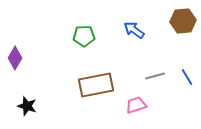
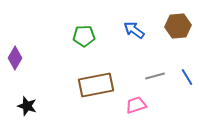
brown hexagon: moved 5 px left, 5 px down
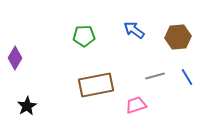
brown hexagon: moved 11 px down
black star: rotated 24 degrees clockwise
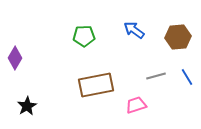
gray line: moved 1 px right
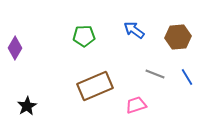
purple diamond: moved 10 px up
gray line: moved 1 px left, 2 px up; rotated 36 degrees clockwise
brown rectangle: moved 1 px left, 1 px down; rotated 12 degrees counterclockwise
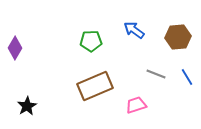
green pentagon: moved 7 px right, 5 px down
gray line: moved 1 px right
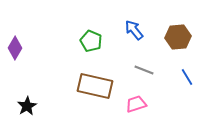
blue arrow: rotated 15 degrees clockwise
green pentagon: rotated 25 degrees clockwise
gray line: moved 12 px left, 4 px up
brown rectangle: rotated 36 degrees clockwise
pink trapezoid: moved 1 px up
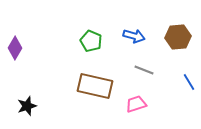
blue arrow: moved 6 px down; rotated 145 degrees clockwise
blue line: moved 2 px right, 5 px down
black star: rotated 12 degrees clockwise
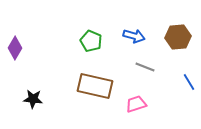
gray line: moved 1 px right, 3 px up
black star: moved 6 px right, 7 px up; rotated 24 degrees clockwise
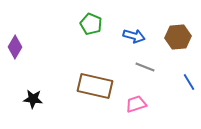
green pentagon: moved 17 px up
purple diamond: moved 1 px up
